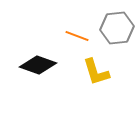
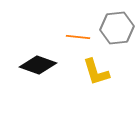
orange line: moved 1 px right, 1 px down; rotated 15 degrees counterclockwise
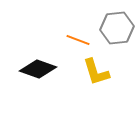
orange line: moved 3 px down; rotated 15 degrees clockwise
black diamond: moved 4 px down
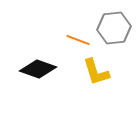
gray hexagon: moved 3 px left
